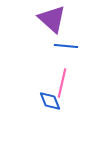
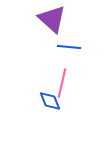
blue line: moved 3 px right, 1 px down
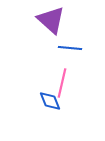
purple triangle: moved 1 px left, 1 px down
blue line: moved 1 px right, 1 px down
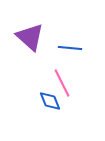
purple triangle: moved 21 px left, 17 px down
pink line: rotated 40 degrees counterclockwise
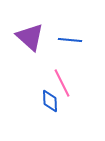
blue line: moved 8 px up
blue diamond: rotated 20 degrees clockwise
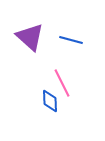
blue line: moved 1 px right; rotated 10 degrees clockwise
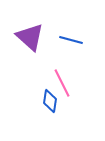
blue diamond: rotated 10 degrees clockwise
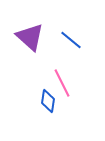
blue line: rotated 25 degrees clockwise
blue diamond: moved 2 px left
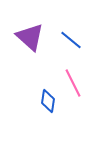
pink line: moved 11 px right
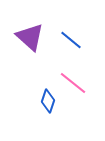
pink line: rotated 24 degrees counterclockwise
blue diamond: rotated 10 degrees clockwise
